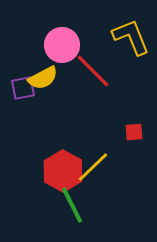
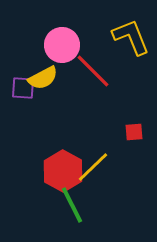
purple square: rotated 15 degrees clockwise
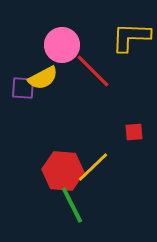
yellow L-shape: rotated 66 degrees counterclockwise
red hexagon: rotated 24 degrees counterclockwise
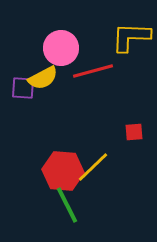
pink circle: moved 1 px left, 3 px down
red line: rotated 60 degrees counterclockwise
green line: moved 5 px left
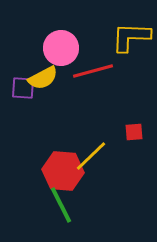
yellow line: moved 2 px left, 11 px up
green line: moved 6 px left
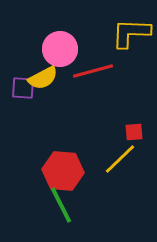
yellow L-shape: moved 4 px up
pink circle: moved 1 px left, 1 px down
yellow line: moved 29 px right, 3 px down
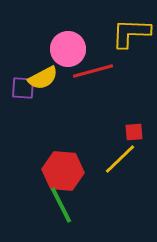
pink circle: moved 8 px right
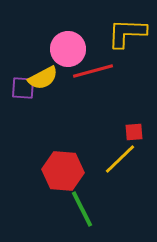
yellow L-shape: moved 4 px left
green line: moved 21 px right, 4 px down
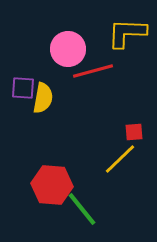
yellow semicircle: moved 20 px down; rotated 52 degrees counterclockwise
red hexagon: moved 11 px left, 14 px down
green line: rotated 12 degrees counterclockwise
